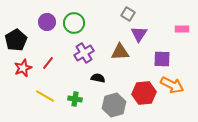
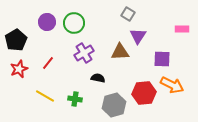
purple triangle: moved 1 px left, 2 px down
red star: moved 4 px left, 1 px down
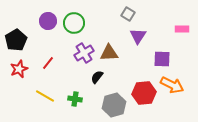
purple circle: moved 1 px right, 1 px up
brown triangle: moved 11 px left, 1 px down
black semicircle: moved 1 px left, 1 px up; rotated 64 degrees counterclockwise
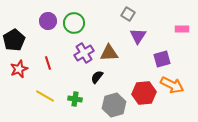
black pentagon: moved 2 px left
purple square: rotated 18 degrees counterclockwise
red line: rotated 56 degrees counterclockwise
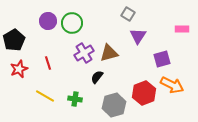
green circle: moved 2 px left
brown triangle: rotated 12 degrees counterclockwise
red hexagon: rotated 15 degrees counterclockwise
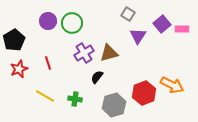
purple square: moved 35 px up; rotated 24 degrees counterclockwise
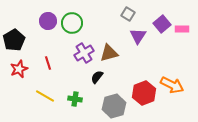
gray hexagon: moved 1 px down
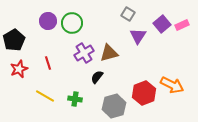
pink rectangle: moved 4 px up; rotated 24 degrees counterclockwise
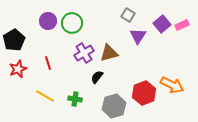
gray square: moved 1 px down
red star: moved 1 px left
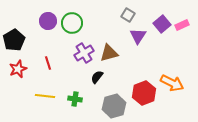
orange arrow: moved 2 px up
yellow line: rotated 24 degrees counterclockwise
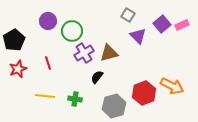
green circle: moved 8 px down
purple triangle: rotated 18 degrees counterclockwise
orange arrow: moved 3 px down
